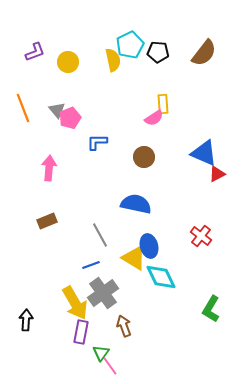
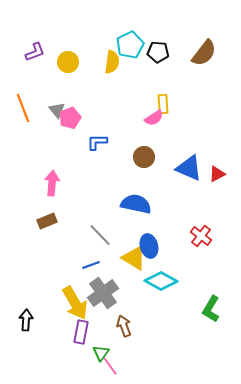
yellow semicircle: moved 1 px left, 2 px down; rotated 20 degrees clockwise
blue triangle: moved 15 px left, 15 px down
pink arrow: moved 3 px right, 15 px down
gray line: rotated 15 degrees counterclockwise
cyan diamond: moved 4 px down; rotated 36 degrees counterclockwise
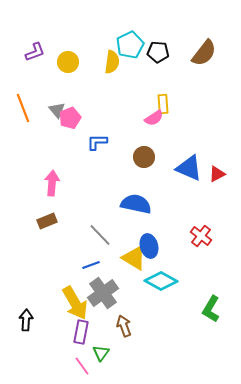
pink line: moved 28 px left
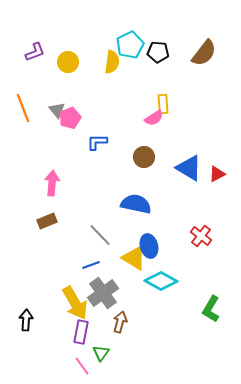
blue triangle: rotated 8 degrees clockwise
brown arrow: moved 4 px left, 4 px up; rotated 35 degrees clockwise
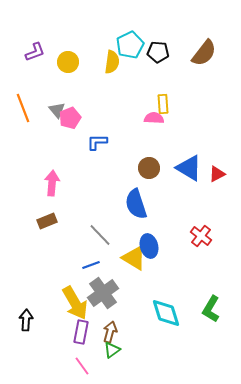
pink semicircle: rotated 144 degrees counterclockwise
brown circle: moved 5 px right, 11 px down
blue semicircle: rotated 120 degrees counterclockwise
cyan diamond: moved 5 px right, 32 px down; rotated 44 degrees clockwise
brown arrow: moved 10 px left, 10 px down
green triangle: moved 11 px right, 3 px up; rotated 18 degrees clockwise
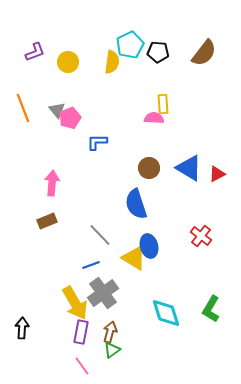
black arrow: moved 4 px left, 8 px down
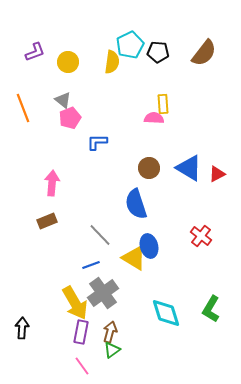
gray triangle: moved 6 px right, 10 px up; rotated 12 degrees counterclockwise
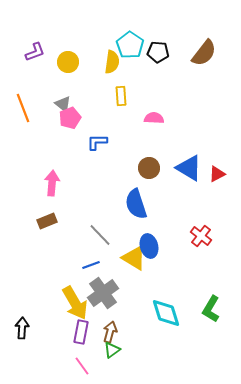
cyan pentagon: rotated 12 degrees counterclockwise
gray triangle: moved 4 px down
yellow rectangle: moved 42 px left, 8 px up
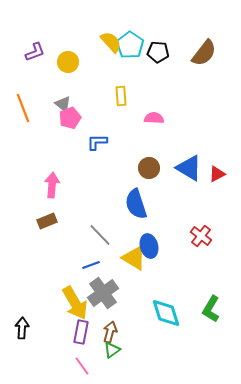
yellow semicircle: moved 1 px left, 20 px up; rotated 50 degrees counterclockwise
pink arrow: moved 2 px down
